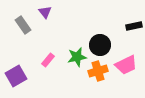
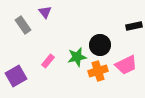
pink rectangle: moved 1 px down
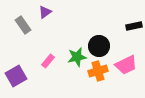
purple triangle: rotated 32 degrees clockwise
black circle: moved 1 px left, 1 px down
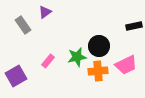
orange cross: rotated 12 degrees clockwise
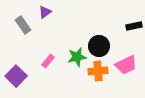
purple square: rotated 15 degrees counterclockwise
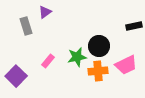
gray rectangle: moved 3 px right, 1 px down; rotated 18 degrees clockwise
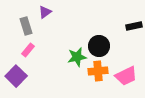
pink rectangle: moved 20 px left, 11 px up
pink trapezoid: moved 11 px down
